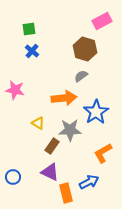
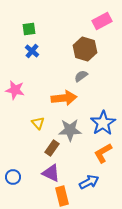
blue star: moved 7 px right, 11 px down
yellow triangle: rotated 16 degrees clockwise
brown rectangle: moved 2 px down
purple triangle: moved 1 px right, 1 px down
orange rectangle: moved 4 px left, 3 px down
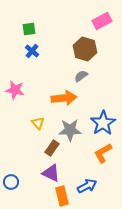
blue circle: moved 2 px left, 5 px down
blue arrow: moved 2 px left, 4 px down
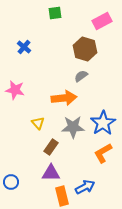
green square: moved 26 px right, 16 px up
blue cross: moved 8 px left, 4 px up
gray star: moved 3 px right, 3 px up
brown rectangle: moved 1 px left, 1 px up
purple triangle: rotated 24 degrees counterclockwise
blue arrow: moved 2 px left, 1 px down
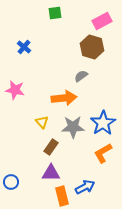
brown hexagon: moved 7 px right, 2 px up
yellow triangle: moved 4 px right, 1 px up
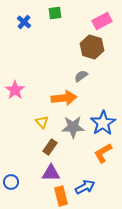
blue cross: moved 25 px up
pink star: rotated 24 degrees clockwise
brown rectangle: moved 1 px left
orange rectangle: moved 1 px left
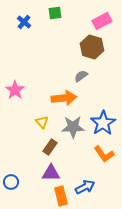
orange L-shape: moved 1 px right, 1 px down; rotated 95 degrees counterclockwise
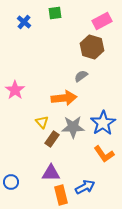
brown rectangle: moved 2 px right, 8 px up
orange rectangle: moved 1 px up
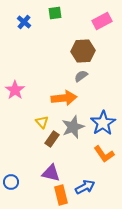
brown hexagon: moved 9 px left, 4 px down; rotated 20 degrees counterclockwise
gray star: rotated 20 degrees counterclockwise
purple triangle: rotated 12 degrees clockwise
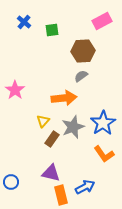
green square: moved 3 px left, 17 px down
yellow triangle: moved 1 px right, 1 px up; rotated 24 degrees clockwise
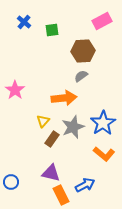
orange L-shape: rotated 15 degrees counterclockwise
blue arrow: moved 2 px up
orange rectangle: rotated 12 degrees counterclockwise
